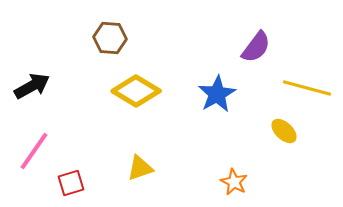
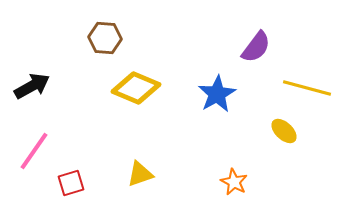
brown hexagon: moved 5 px left
yellow diamond: moved 3 px up; rotated 9 degrees counterclockwise
yellow triangle: moved 6 px down
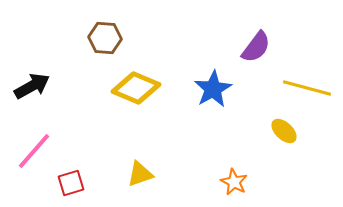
blue star: moved 4 px left, 5 px up
pink line: rotated 6 degrees clockwise
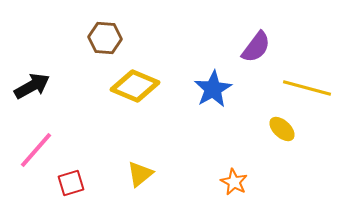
yellow diamond: moved 1 px left, 2 px up
yellow ellipse: moved 2 px left, 2 px up
pink line: moved 2 px right, 1 px up
yellow triangle: rotated 20 degrees counterclockwise
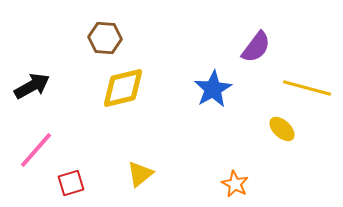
yellow diamond: moved 12 px left, 2 px down; rotated 36 degrees counterclockwise
orange star: moved 1 px right, 2 px down
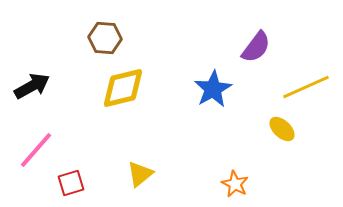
yellow line: moved 1 px left, 1 px up; rotated 39 degrees counterclockwise
